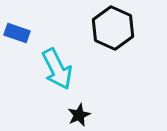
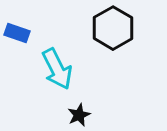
black hexagon: rotated 6 degrees clockwise
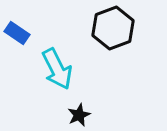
black hexagon: rotated 9 degrees clockwise
blue rectangle: rotated 15 degrees clockwise
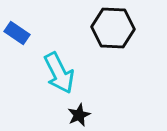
black hexagon: rotated 24 degrees clockwise
cyan arrow: moved 2 px right, 4 px down
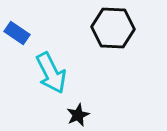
cyan arrow: moved 8 px left
black star: moved 1 px left
